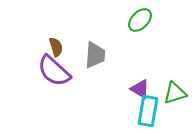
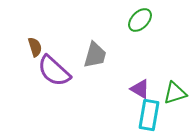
brown semicircle: moved 21 px left
gray trapezoid: rotated 12 degrees clockwise
cyan rectangle: moved 1 px right, 4 px down
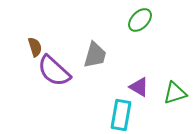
purple triangle: moved 1 px left, 2 px up
cyan rectangle: moved 28 px left
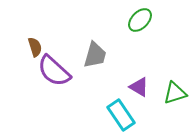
cyan rectangle: rotated 44 degrees counterclockwise
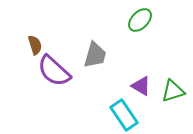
brown semicircle: moved 2 px up
purple triangle: moved 2 px right, 1 px up
green triangle: moved 2 px left, 2 px up
cyan rectangle: moved 3 px right
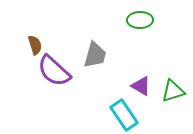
green ellipse: rotated 45 degrees clockwise
